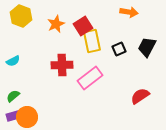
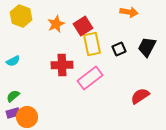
yellow rectangle: moved 3 px down
purple rectangle: moved 3 px up
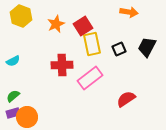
red semicircle: moved 14 px left, 3 px down
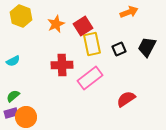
orange arrow: rotated 30 degrees counterclockwise
purple rectangle: moved 2 px left
orange circle: moved 1 px left
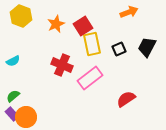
red cross: rotated 25 degrees clockwise
purple rectangle: moved 1 px right, 1 px down; rotated 64 degrees clockwise
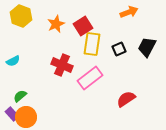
yellow rectangle: rotated 20 degrees clockwise
green semicircle: moved 7 px right
